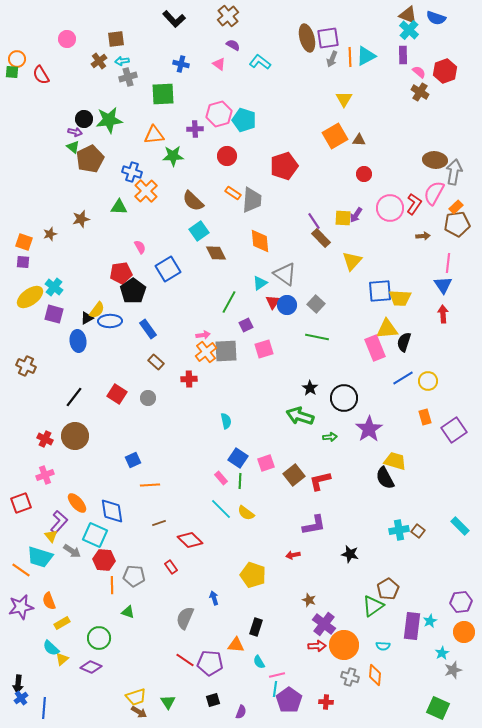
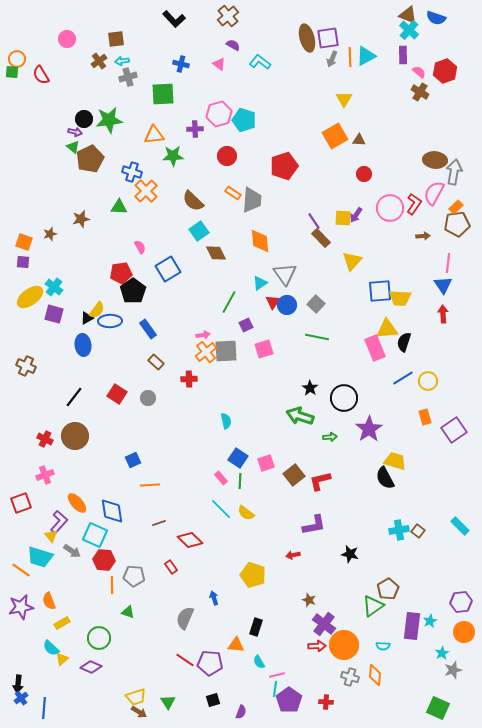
gray triangle at (285, 274): rotated 20 degrees clockwise
blue ellipse at (78, 341): moved 5 px right, 4 px down
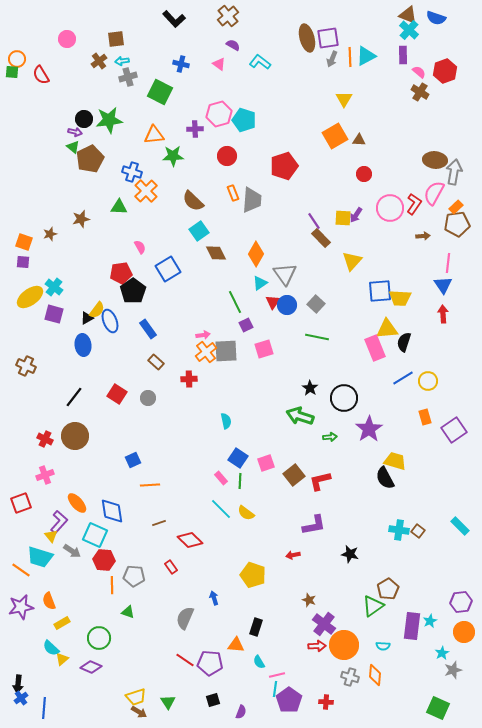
green square at (163, 94): moved 3 px left, 2 px up; rotated 30 degrees clockwise
orange rectangle at (233, 193): rotated 35 degrees clockwise
orange diamond at (260, 241): moved 4 px left, 13 px down; rotated 35 degrees clockwise
green line at (229, 302): moved 6 px right; rotated 55 degrees counterclockwise
blue ellipse at (110, 321): rotated 70 degrees clockwise
cyan cross at (399, 530): rotated 18 degrees clockwise
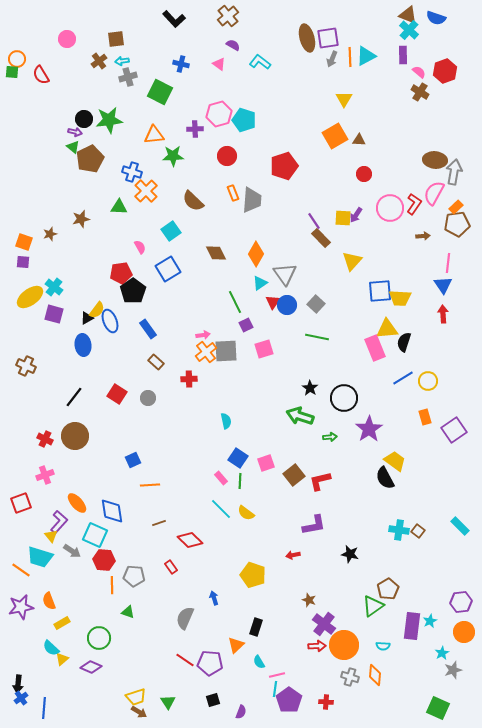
cyan square at (199, 231): moved 28 px left
yellow trapezoid at (395, 461): rotated 20 degrees clockwise
orange triangle at (236, 645): rotated 48 degrees counterclockwise
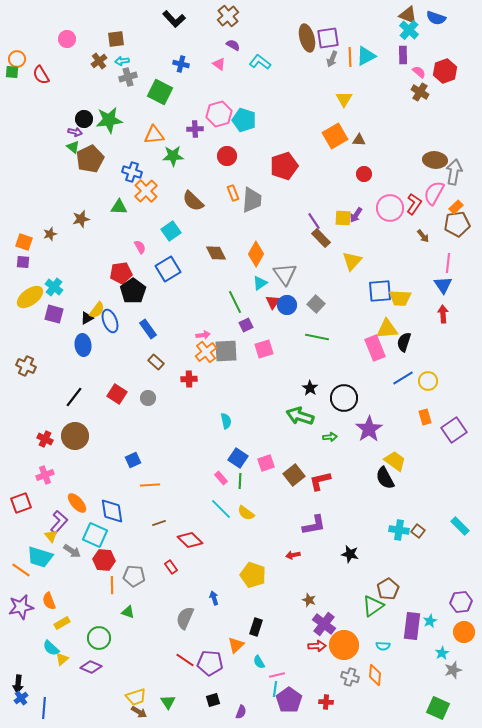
brown arrow at (423, 236): rotated 56 degrees clockwise
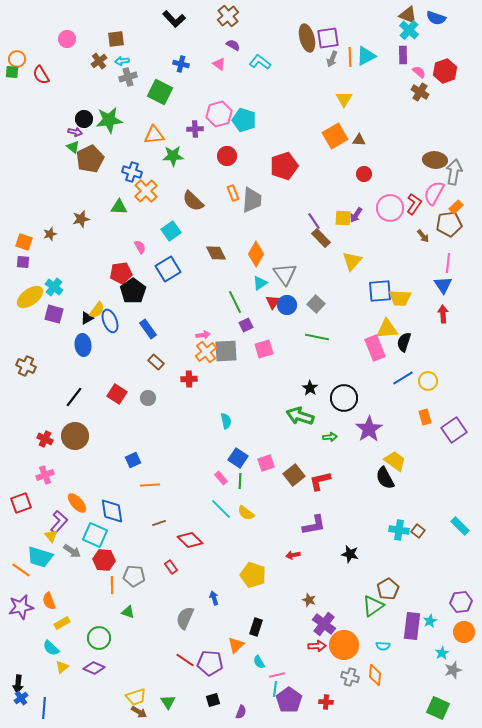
brown pentagon at (457, 224): moved 8 px left
yellow triangle at (62, 659): moved 8 px down
purple diamond at (91, 667): moved 3 px right, 1 px down
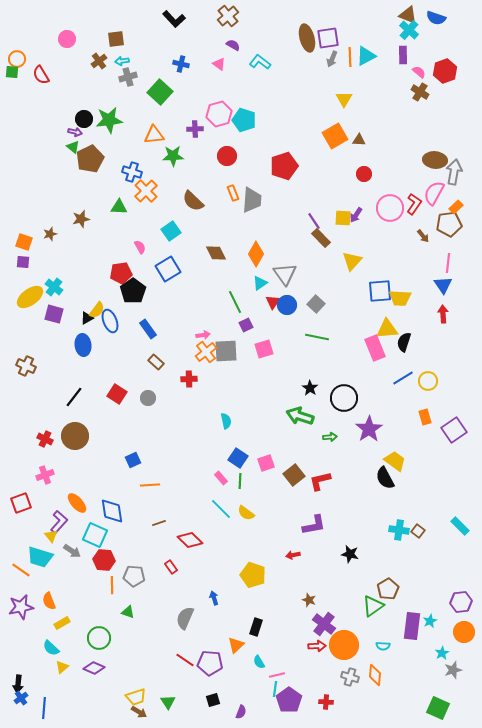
green square at (160, 92): rotated 15 degrees clockwise
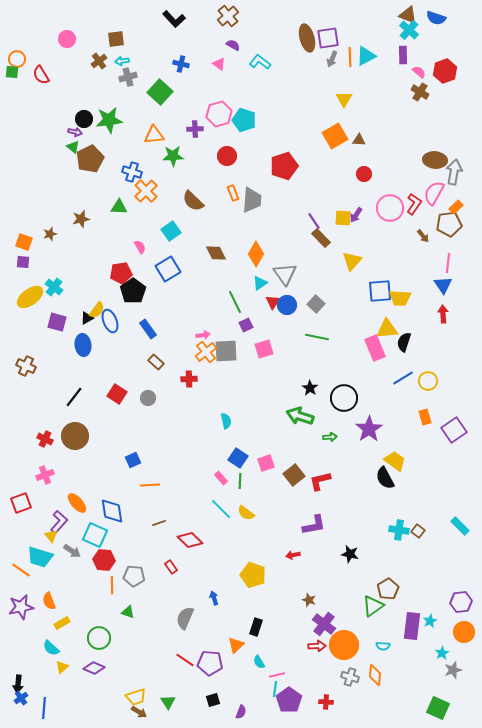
purple square at (54, 314): moved 3 px right, 8 px down
